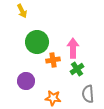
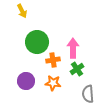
orange star: moved 15 px up
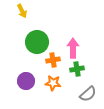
green cross: rotated 24 degrees clockwise
gray semicircle: rotated 126 degrees counterclockwise
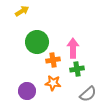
yellow arrow: rotated 96 degrees counterclockwise
purple circle: moved 1 px right, 10 px down
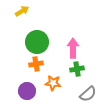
orange cross: moved 17 px left, 4 px down
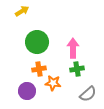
orange cross: moved 3 px right, 5 px down
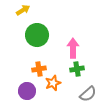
yellow arrow: moved 1 px right, 1 px up
green circle: moved 7 px up
orange star: rotated 28 degrees counterclockwise
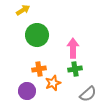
green cross: moved 2 px left
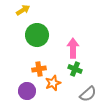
green cross: rotated 32 degrees clockwise
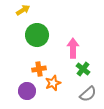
green cross: moved 8 px right; rotated 16 degrees clockwise
